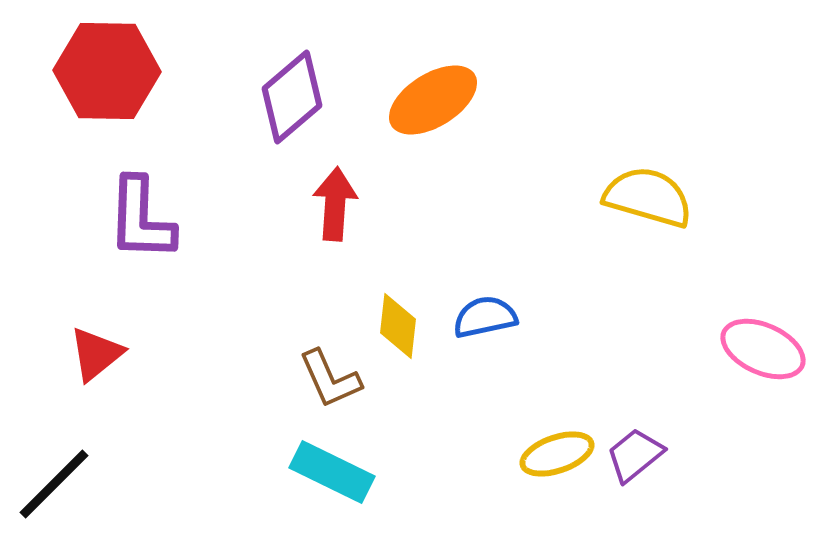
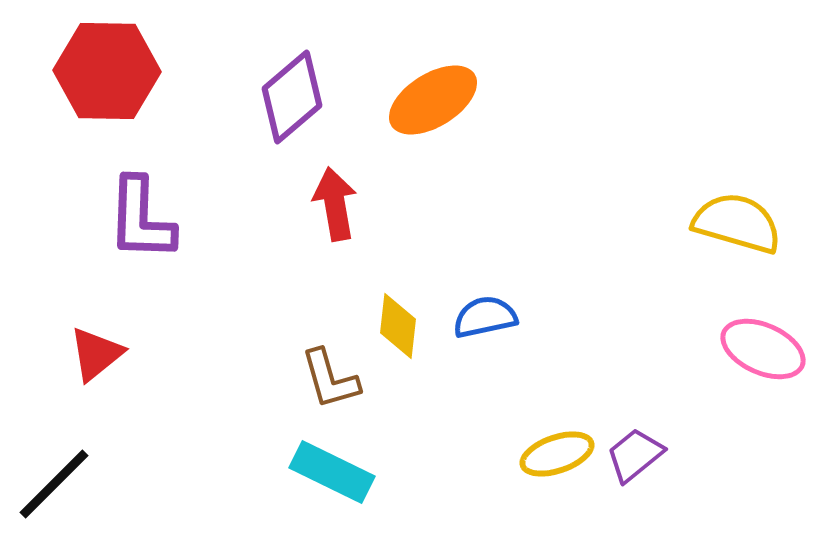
yellow semicircle: moved 89 px right, 26 px down
red arrow: rotated 14 degrees counterclockwise
brown L-shape: rotated 8 degrees clockwise
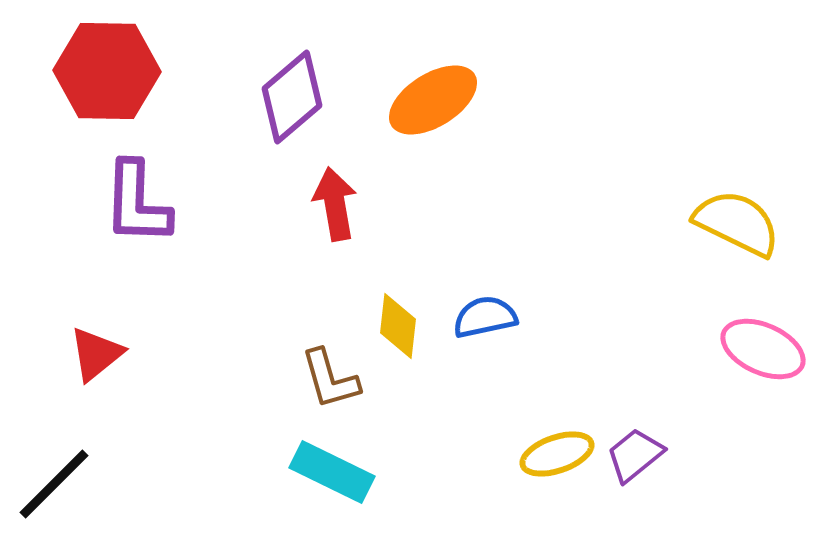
purple L-shape: moved 4 px left, 16 px up
yellow semicircle: rotated 10 degrees clockwise
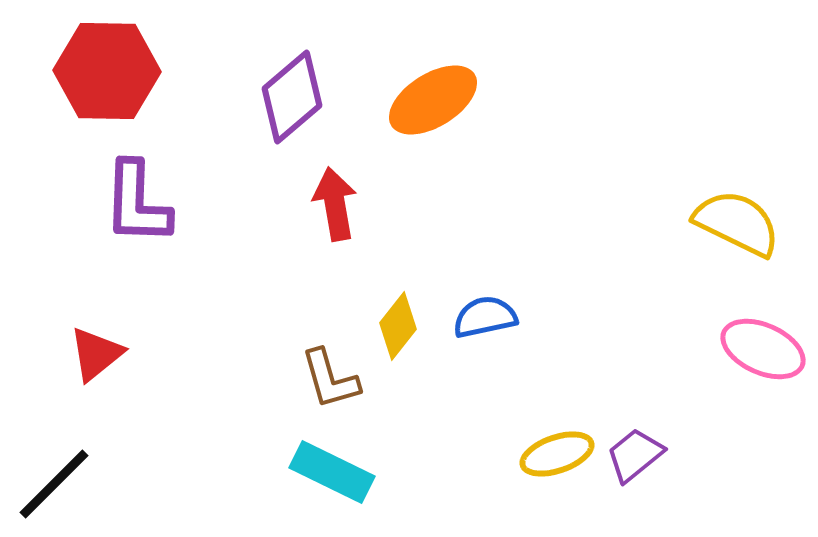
yellow diamond: rotated 32 degrees clockwise
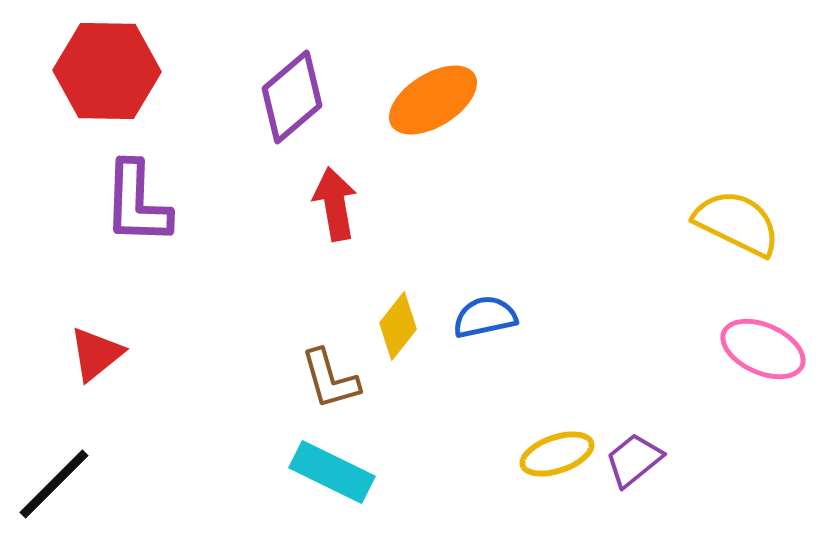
purple trapezoid: moved 1 px left, 5 px down
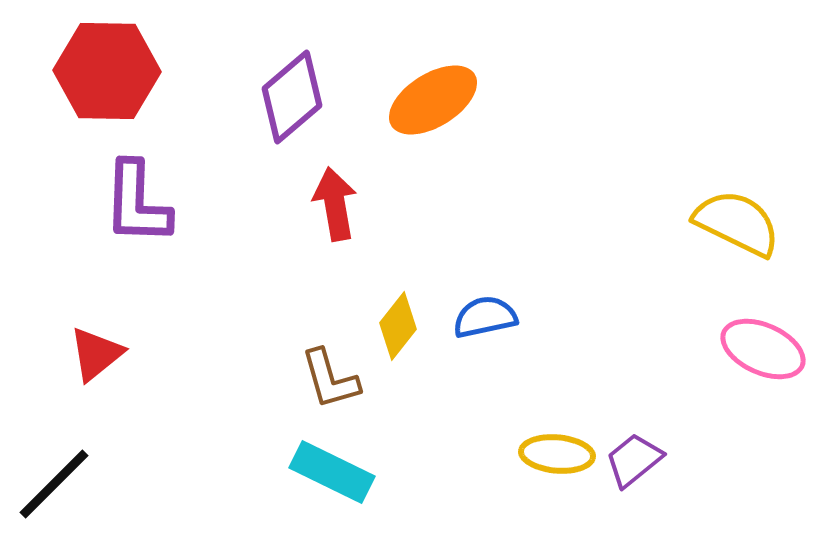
yellow ellipse: rotated 24 degrees clockwise
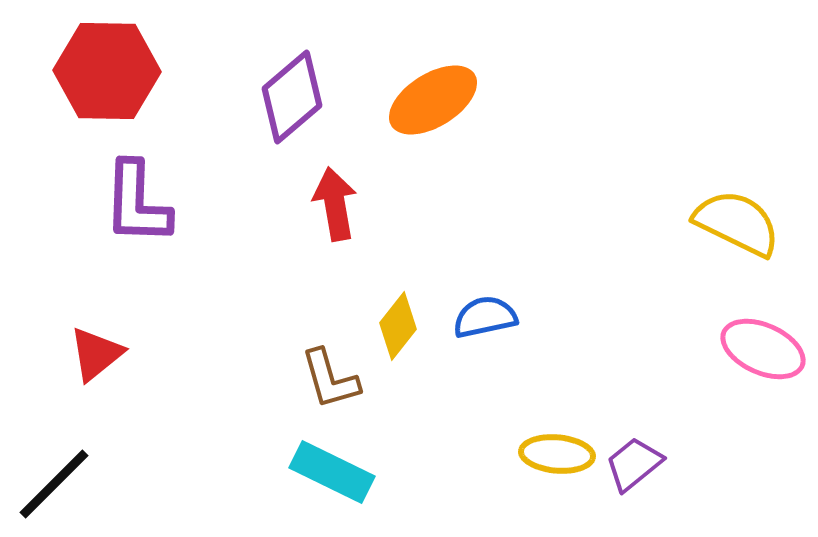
purple trapezoid: moved 4 px down
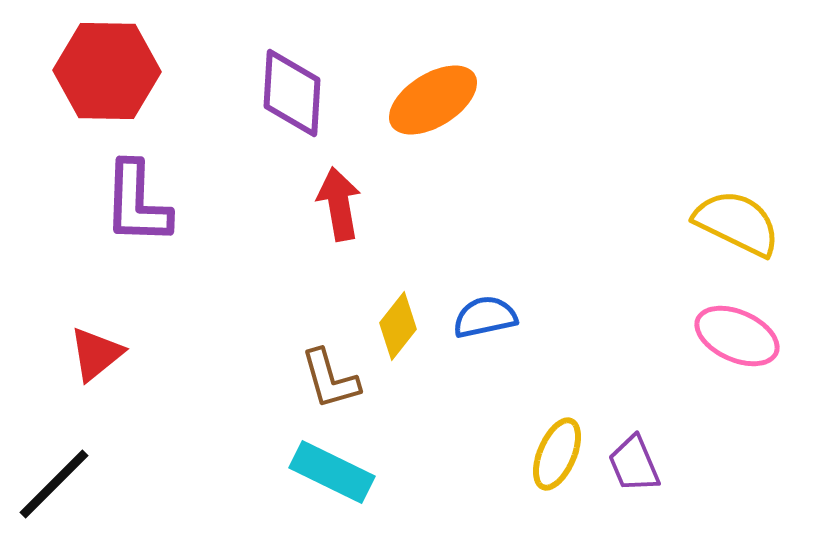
purple diamond: moved 4 px up; rotated 46 degrees counterclockwise
red arrow: moved 4 px right
pink ellipse: moved 26 px left, 13 px up
yellow ellipse: rotated 72 degrees counterclockwise
purple trapezoid: rotated 74 degrees counterclockwise
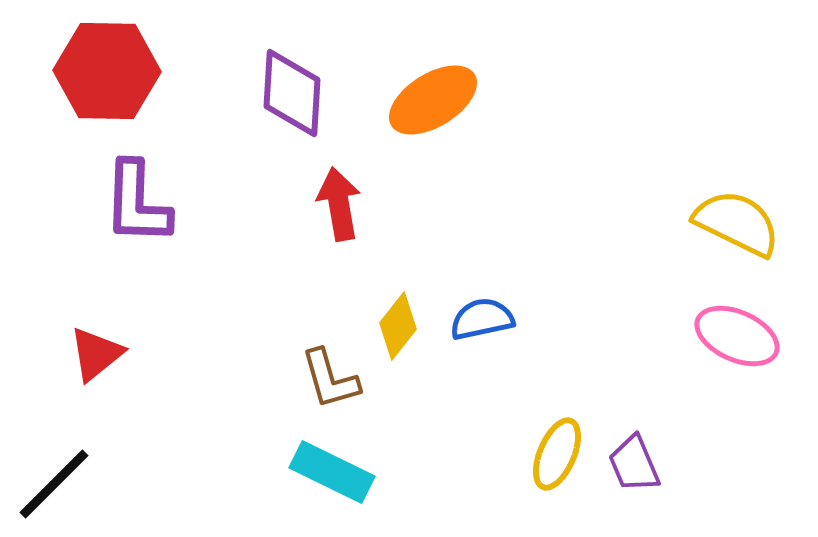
blue semicircle: moved 3 px left, 2 px down
